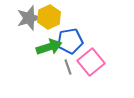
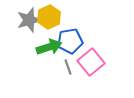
gray star: moved 2 px down
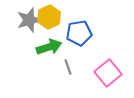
blue pentagon: moved 9 px right, 8 px up
pink square: moved 17 px right, 11 px down
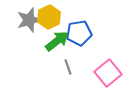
green arrow: moved 8 px right, 6 px up; rotated 20 degrees counterclockwise
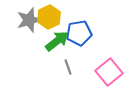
pink square: moved 1 px right, 1 px up
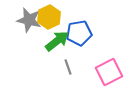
gray star: rotated 30 degrees clockwise
pink square: rotated 12 degrees clockwise
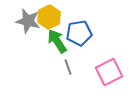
gray star: moved 1 px left, 1 px down
green arrow: rotated 85 degrees counterclockwise
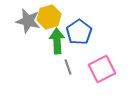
yellow hexagon: rotated 10 degrees clockwise
blue pentagon: moved 1 px up; rotated 25 degrees counterclockwise
green arrow: rotated 30 degrees clockwise
pink square: moved 7 px left, 3 px up
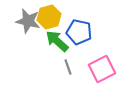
blue pentagon: rotated 25 degrees counterclockwise
green arrow: rotated 45 degrees counterclockwise
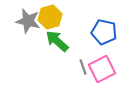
yellow hexagon: moved 1 px right
blue pentagon: moved 25 px right
gray line: moved 15 px right
